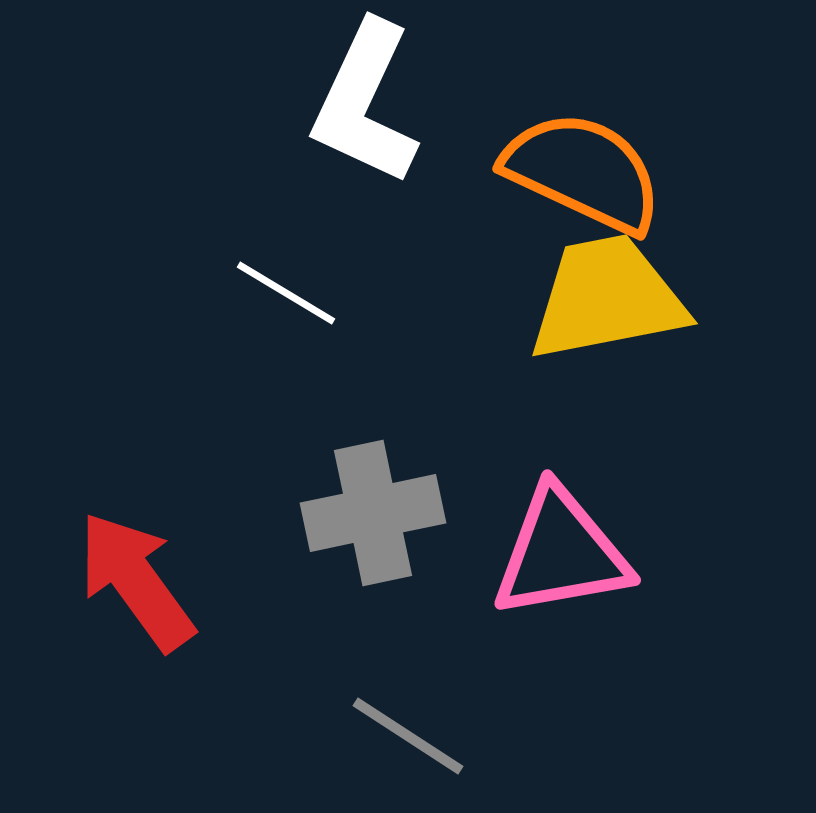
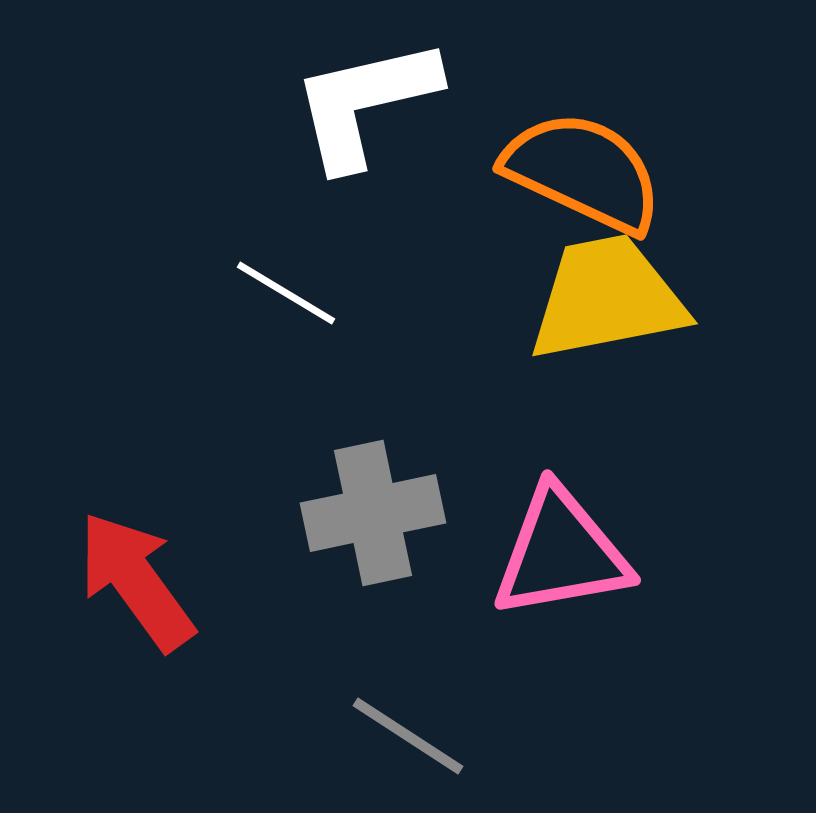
white L-shape: rotated 52 degrees clockwise
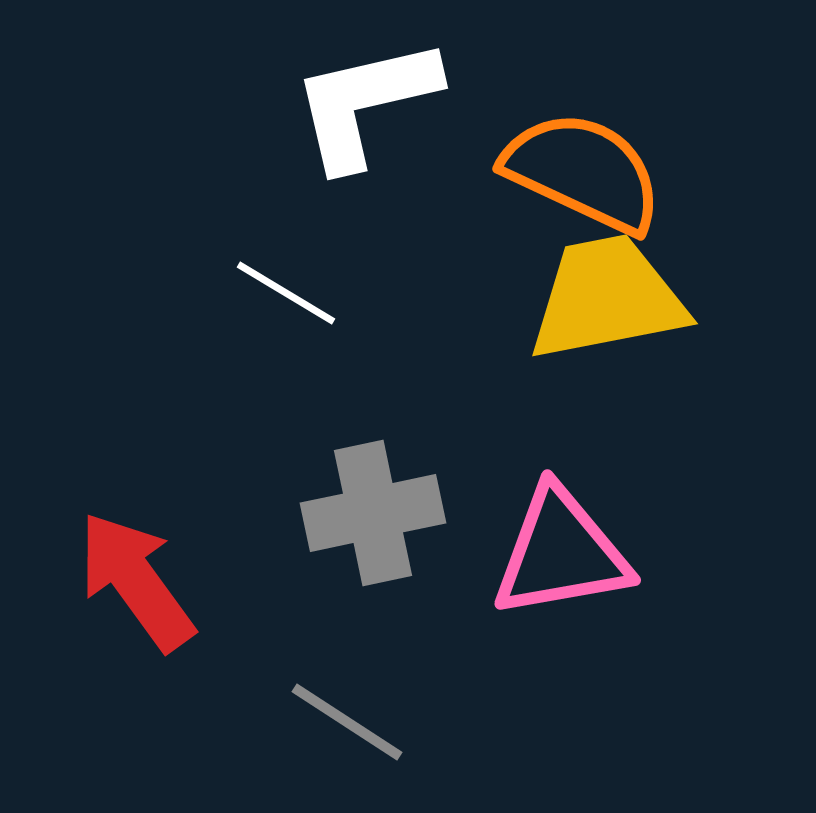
gray line: moved 61 px left, 14 px up
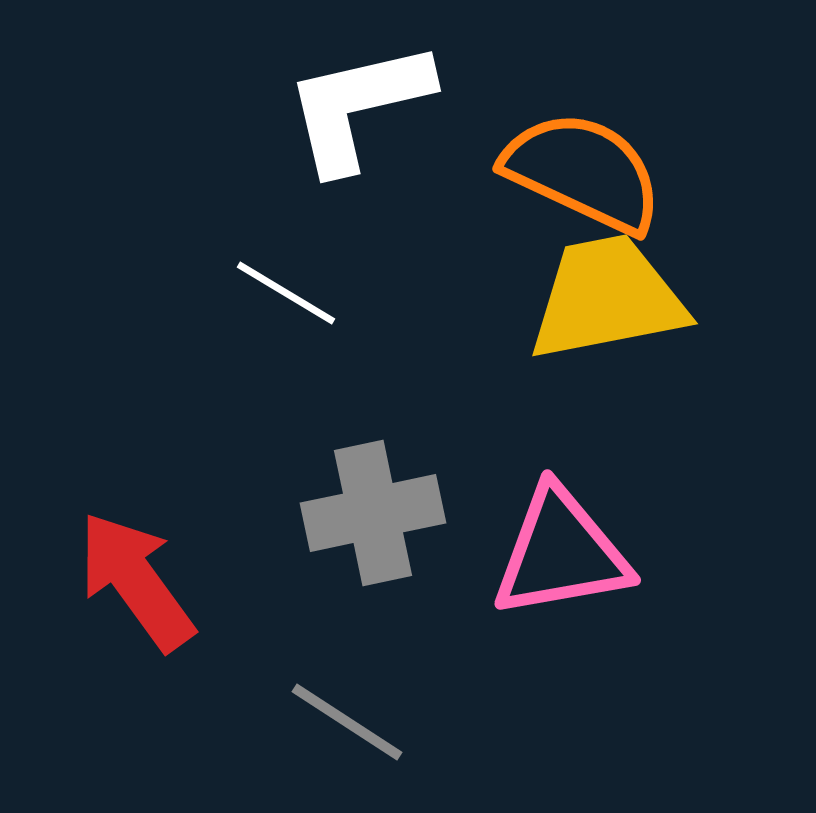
white L-shape: moved 7 px left, 3 px down
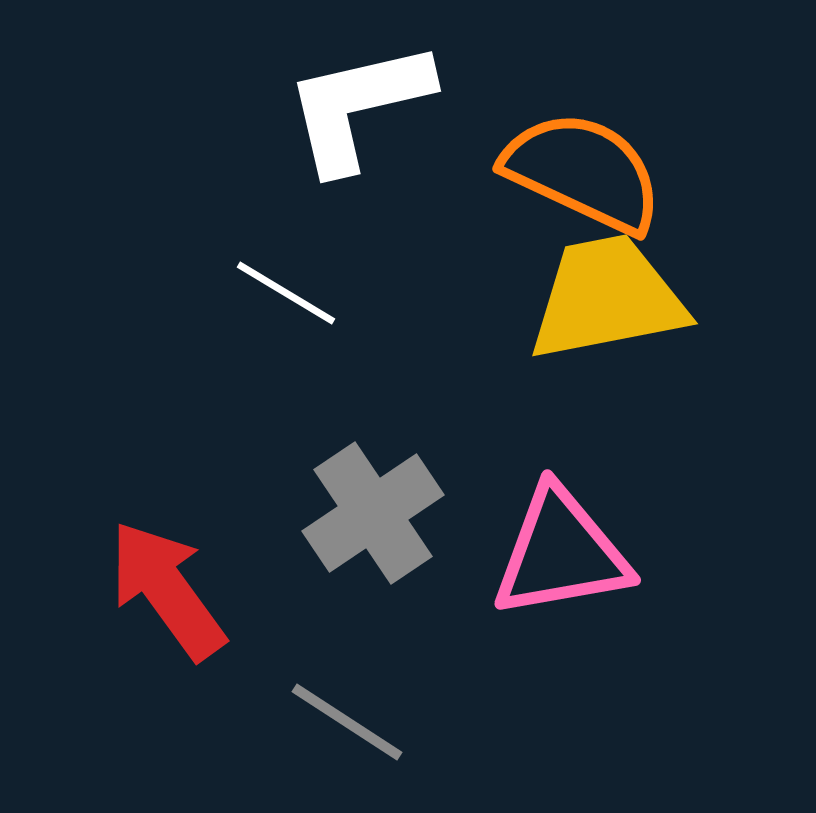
gray cross: rotated 22 degrees counterclockwise
red arrow: moved 31 px right, 9 px down
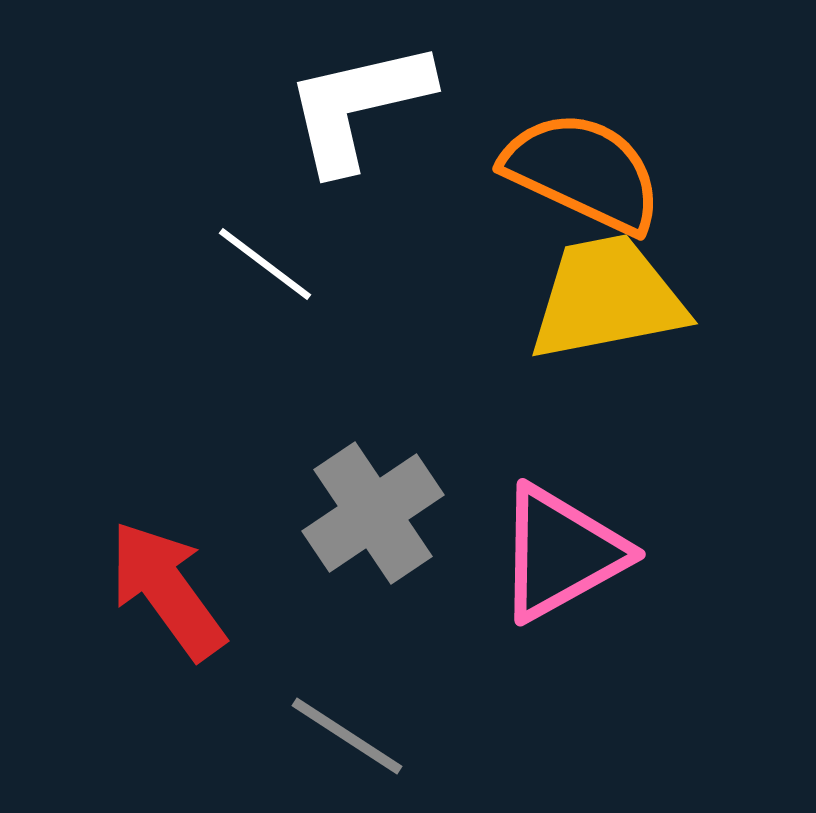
white line: moved 21 px left, 29 px up; rotated 6 degrees clockwise
pink triangle: rotated 19 degrees counterclockwise
gray line: moved 14 px down
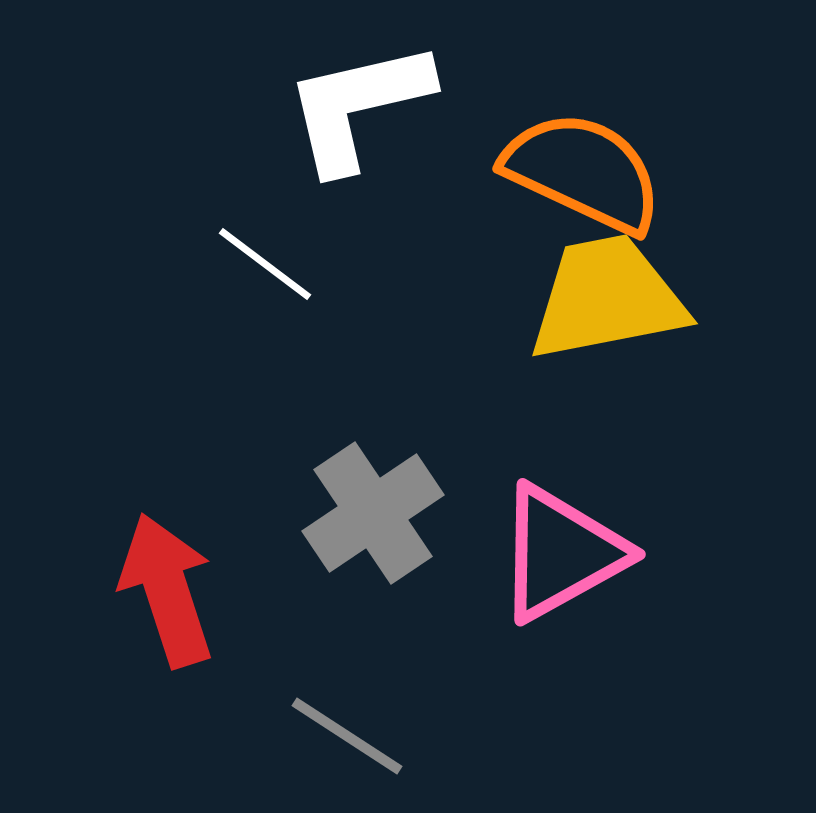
red arrow: rotated 18 degrees clockwise
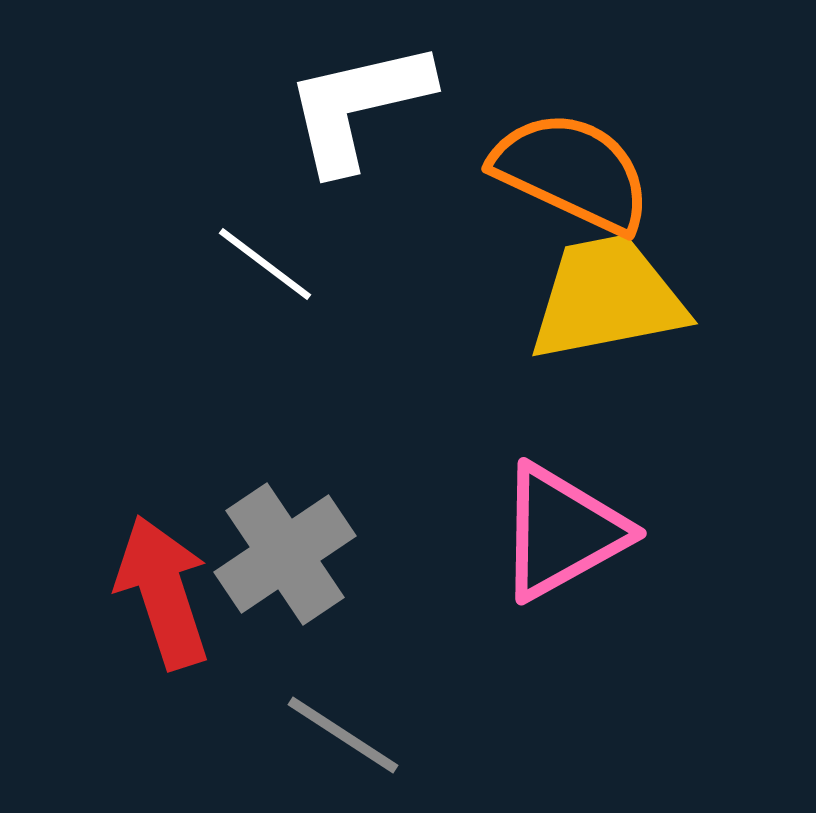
orange semicircle: moved 11 px left
gray cross: moved 88 px left, 41 px down
pink triangle: moved 1 px right, 21 px up
red arrow: moved 4 px left, 2 px down
gray line: moved 4 px left, 1 px up
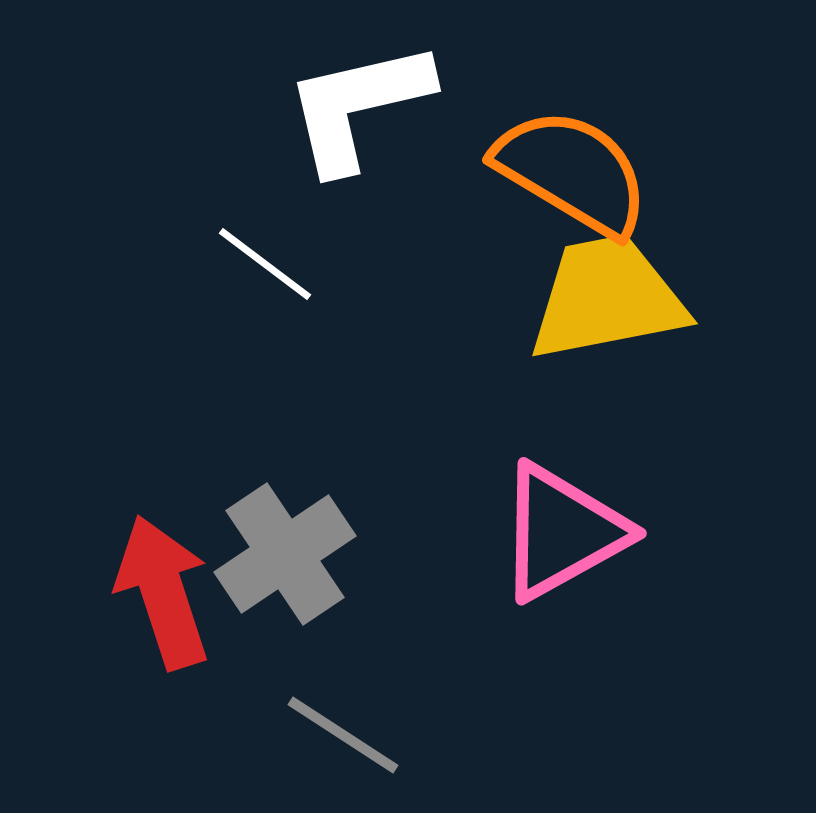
orange semicircle: rotated 6 degrees clockwise
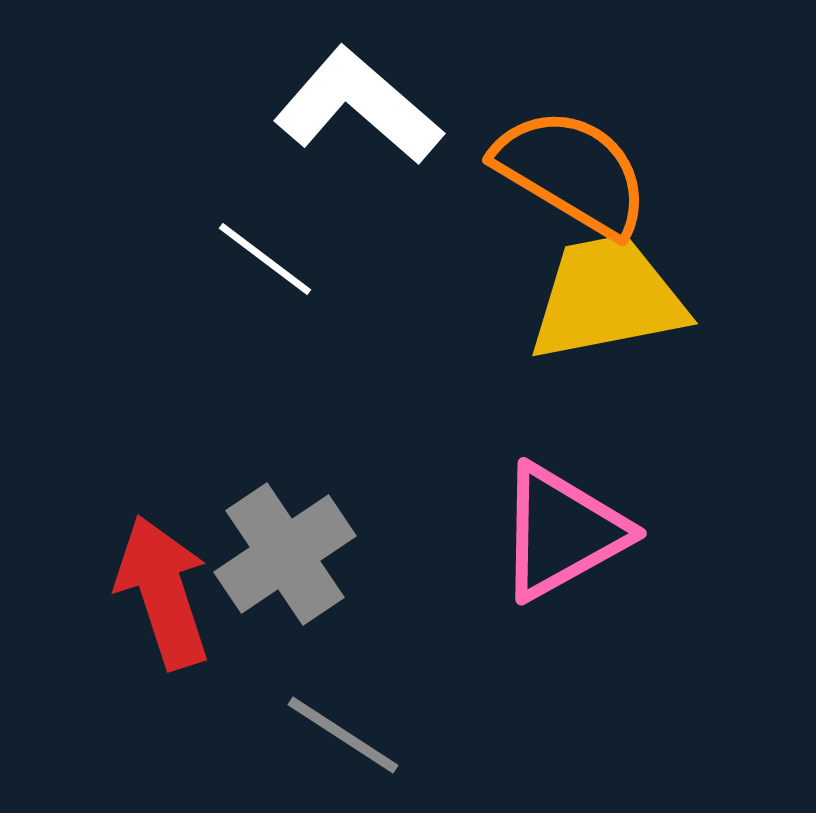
white L-shape: rotated 54 degrees clockwise
white line: moved 5 px up
